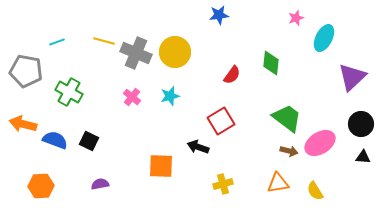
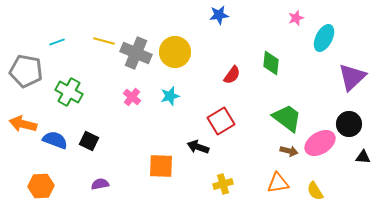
black circle: moved 12 px left
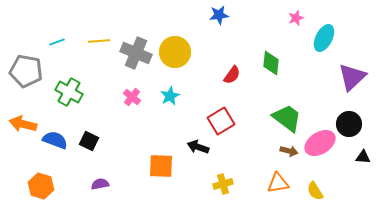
yellow line: moved 5 px left; rotated 20 degrees counterclockwise
cyan star: rotated 12 degrees counterclockwise
orange hexagon: rotated 20 degrees clockwise
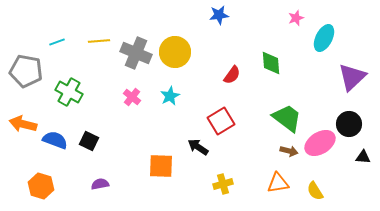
green diamond: rotated 10 degrees counterclockwise
black arrow: rotated 15 degrees clockwise
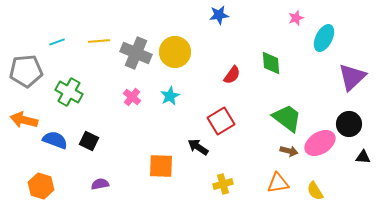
gray pentagon: rotated 16 degrees counterclockwise
orange arrow: moved 1 px right, 4 px up
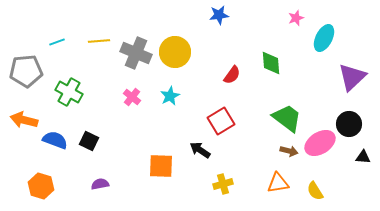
black arrow: moved 2 px right, 3 px down
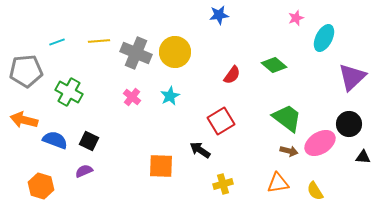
green diamond: moved 3 px right, 2 px down; rotated 45 degrees counterclockwise
purple semicircle: moved 16 px left, 13 px up; rotated 12 degrees counterclockwise
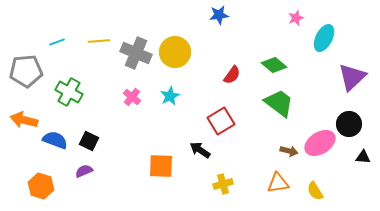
green trapezoid: moved 8 px left, 15 px up
